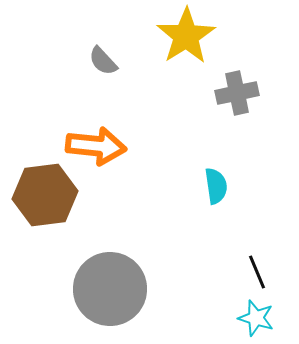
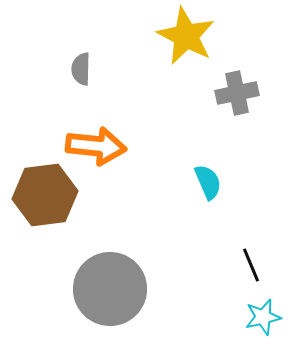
yellow star: rotated 12 degrees counterclockwise
gray semicircle: moved 22 px left, 8 px down; rotated 44 degrees clockwise
cyan semicircle: moved 8 px left, 4 px up; rotated 15 degrees counterclockwise
black line: moved 6 px left, 7 px up
cyan star: moved 7 px right, 1 px up; rotated 30 degrees counterclockwise
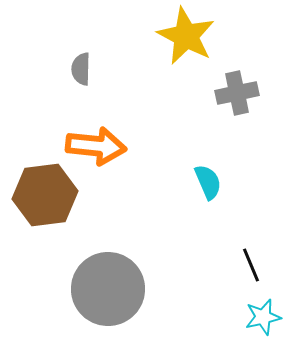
gray circle: moved 2 px left
